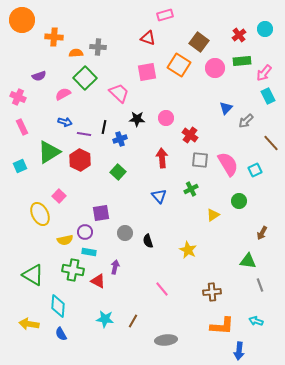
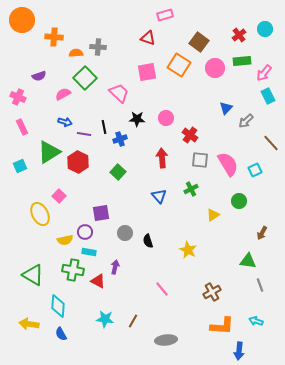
black line at (104, 127): rotated 24 degrees counterclockwise
red hexagon at (80, 160): moved 2 px left, 2 px down
brown cross at (212, 292): rotated 24 degrees counterclockwise
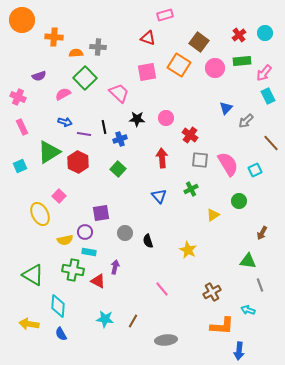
cyan circle at (265, 29): moved 4 px down
green square at (118, 172): moved 3 px up
cyan arrow at (256, 321): moved 8 px left, 11 px up
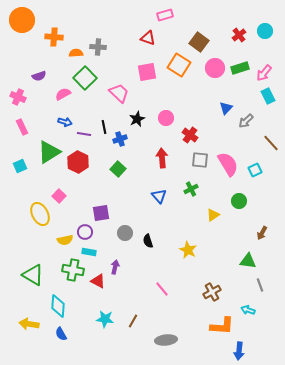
cyan circle at (265, 33): moved 2 px up
green rectangle at (242, 61): moved 2 px left, 7 px down; rotated 12 degrees counterclockwise
black star at (137, 119): rotated 28 degrees counterclockwise
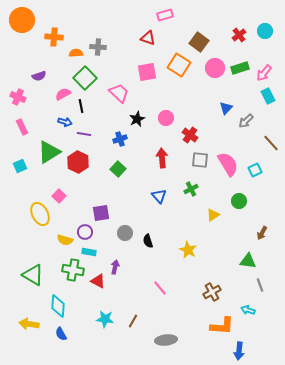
black line at (104, 127): moved 23 px left, 21 px up
yellow semicircle at (65, 240): rotated 28 degrees clockwise
pink line at (162, 289): moved 2 px left, 1 px up
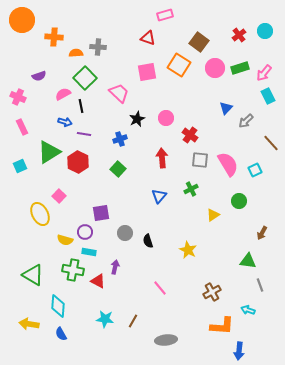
blue triangle at (159, 196): rotated 21 degrees clockwise
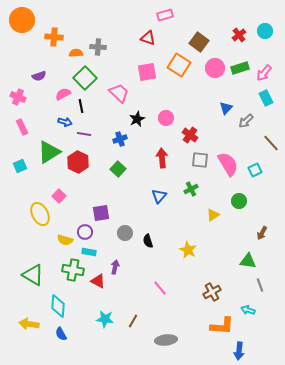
cyan rectangle at (268, 96): moved 2 px left, 2 px down
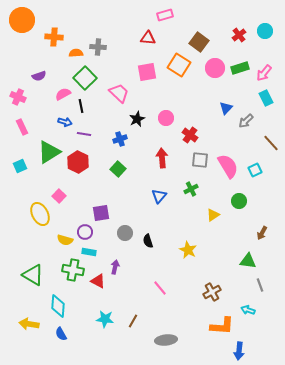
red triangle at (148, 38): rotated 14 degrees counterclockwise
pink semicircle at (228, 164): moved 2 px down
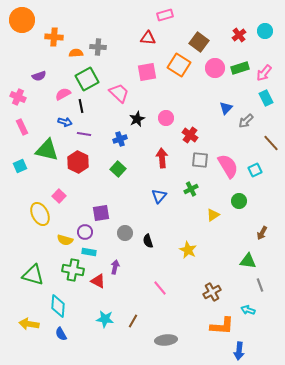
green square at (85, 78): moved 2 px right, 1 px down; rotated 15 degrees clockwise
green triangle at (49, 152): moved 2 px left, 2 px up; rotated 45 degrees clockwise
green triangle at (33, 275): rotated 15 degrees counterclockwise
